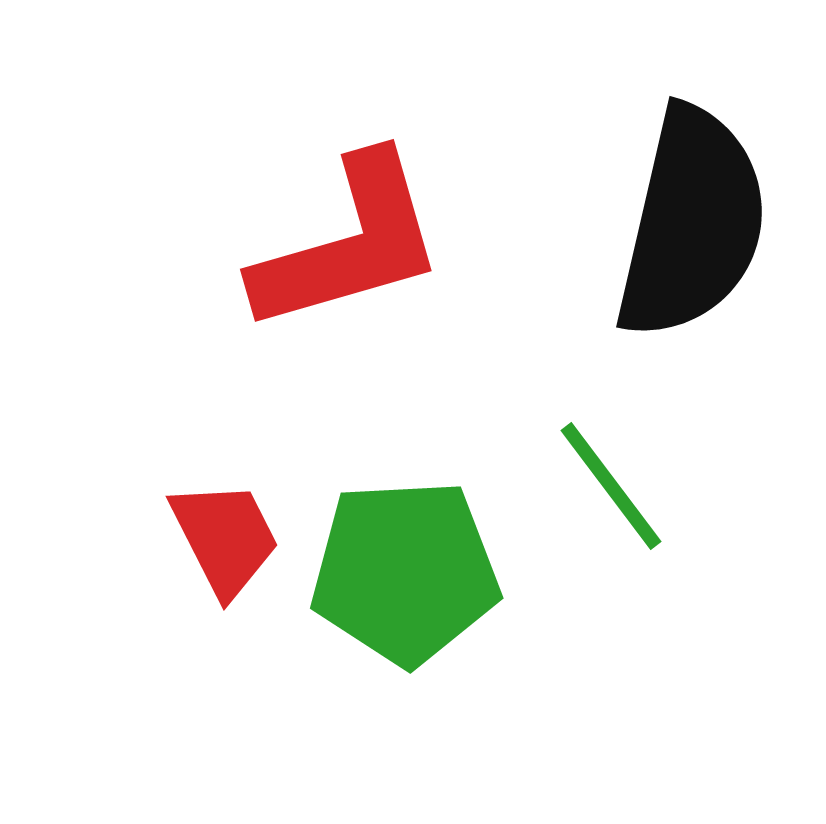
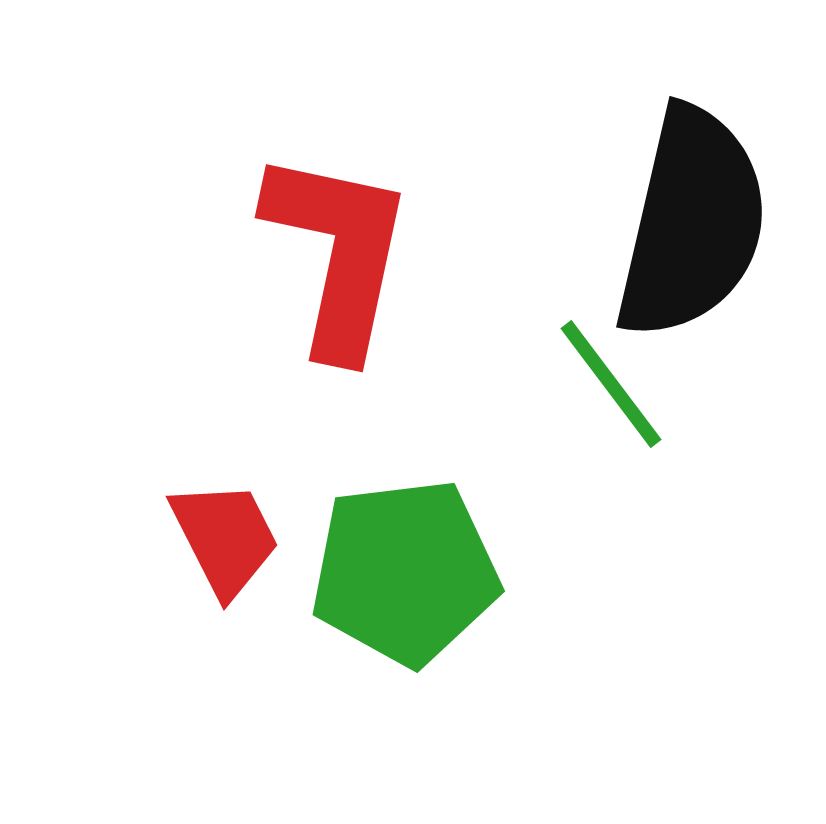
red L-shape: moved 11 px left, 9 px down; rotated 62 degrees counterclockwise
green line: moved 102 px up
green pentagon: rotated 4 degrees counterclockwise
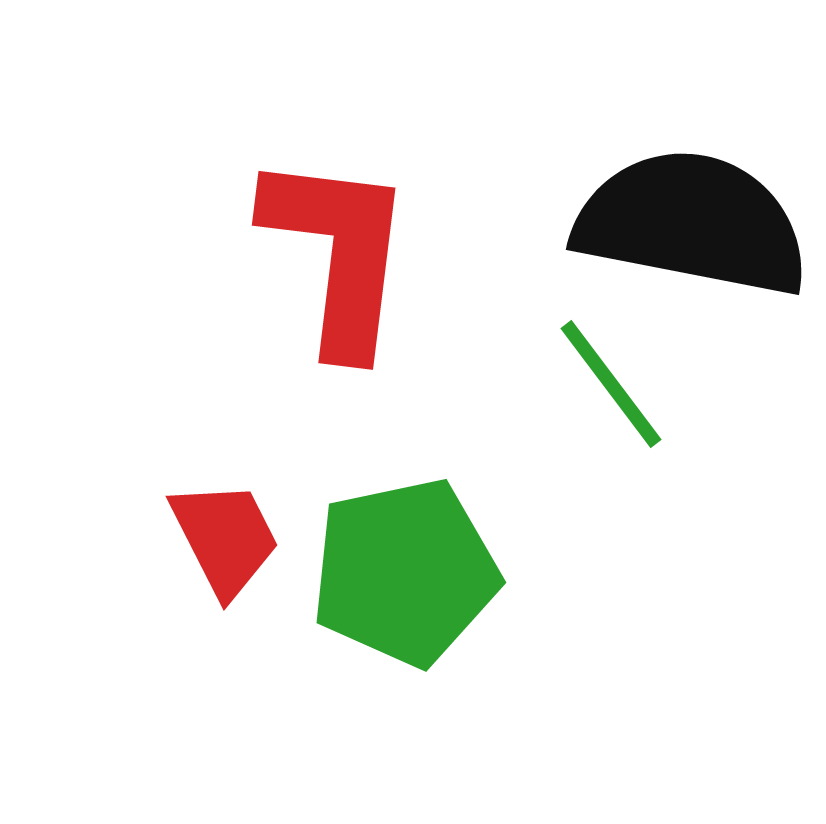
black semicircle: rotated 92 degrees counterclockwise
red L-shape: rotated 5 degrees counterclockwise
green pentagon: rotated 5 degrees counterclockwise
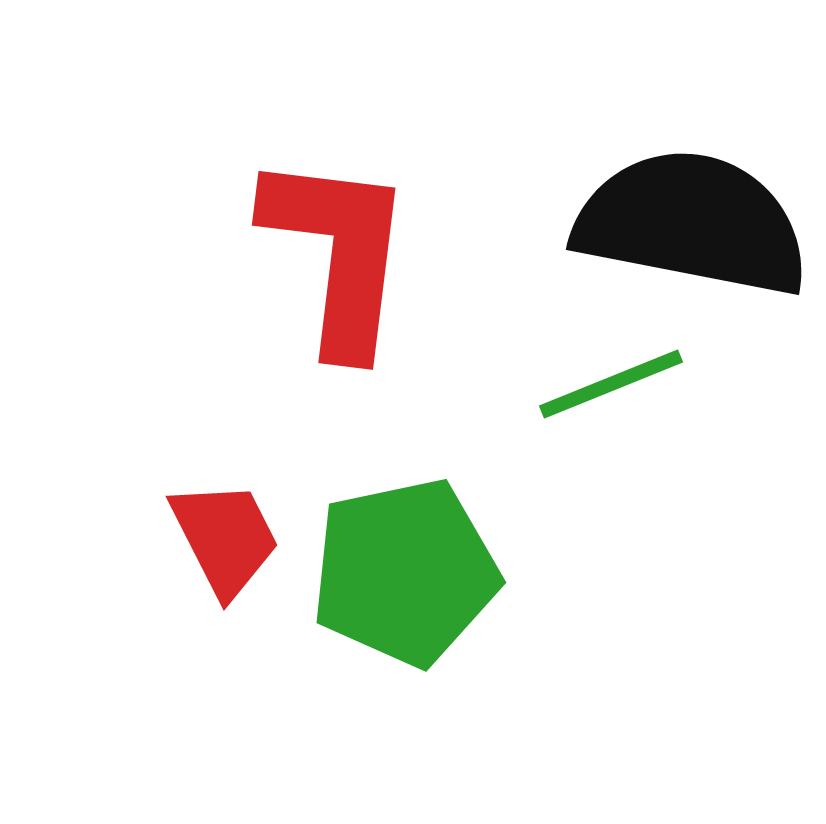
green line: rotated 75 degrees counterclockwise
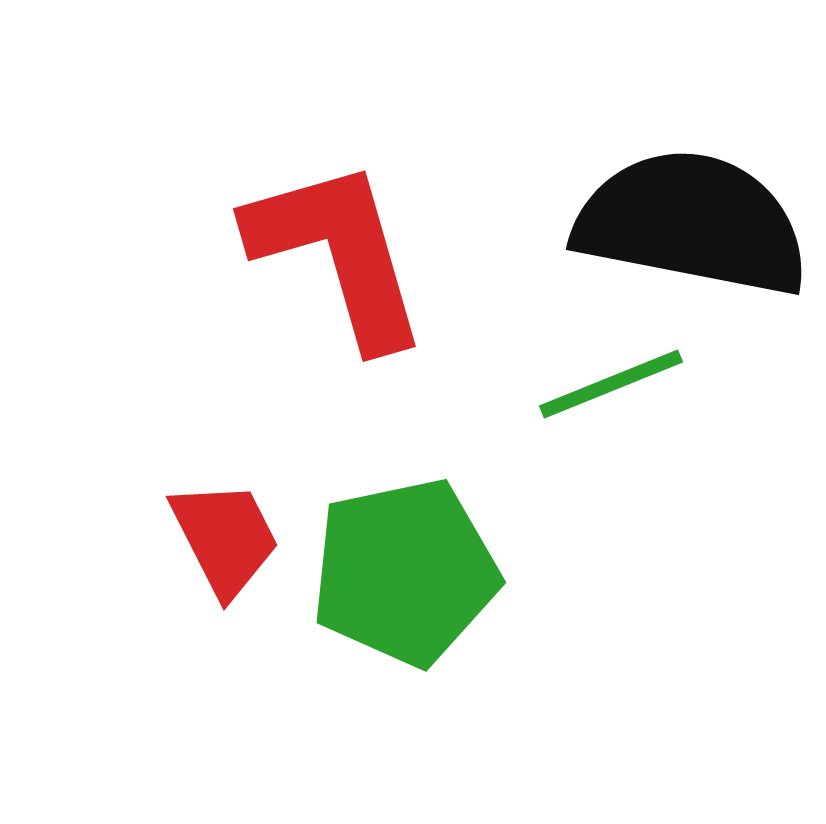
red L-shape: rotated 23 degrees counterclockwise
